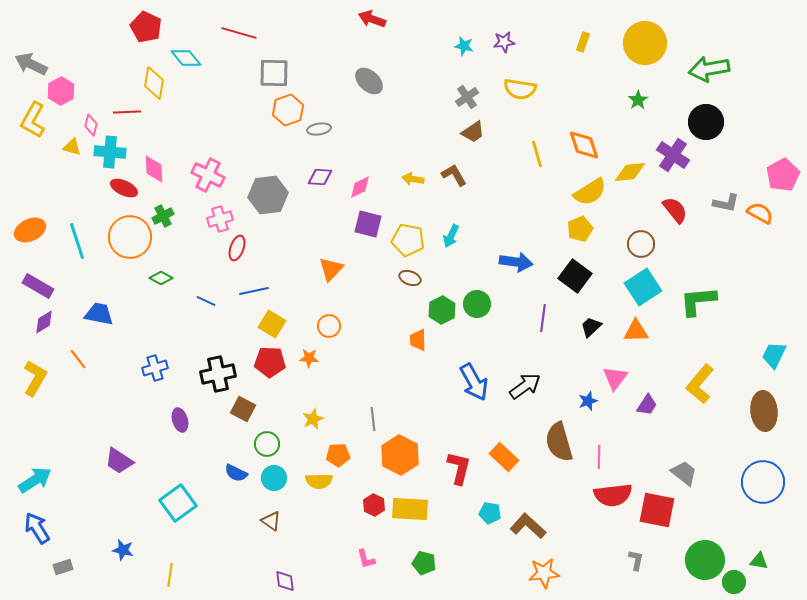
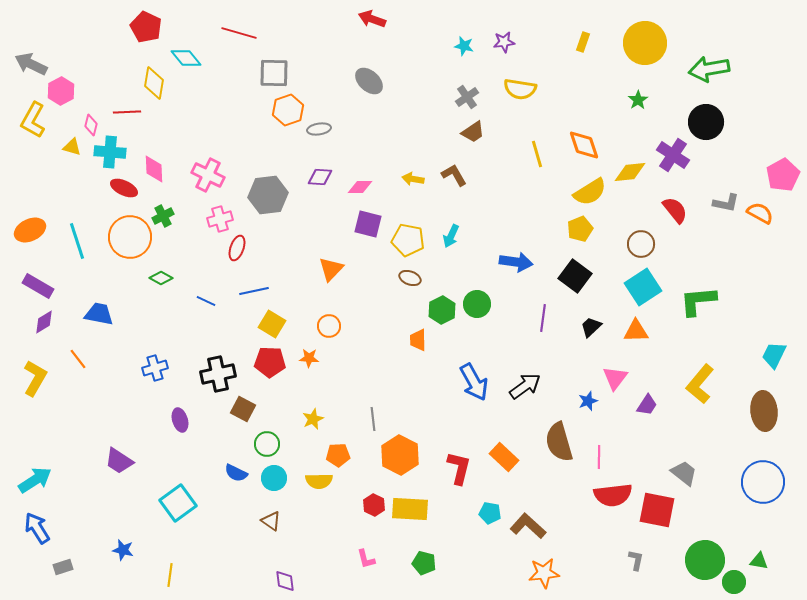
pink diamond at (360, 187): rotated 25 degrees clockwise
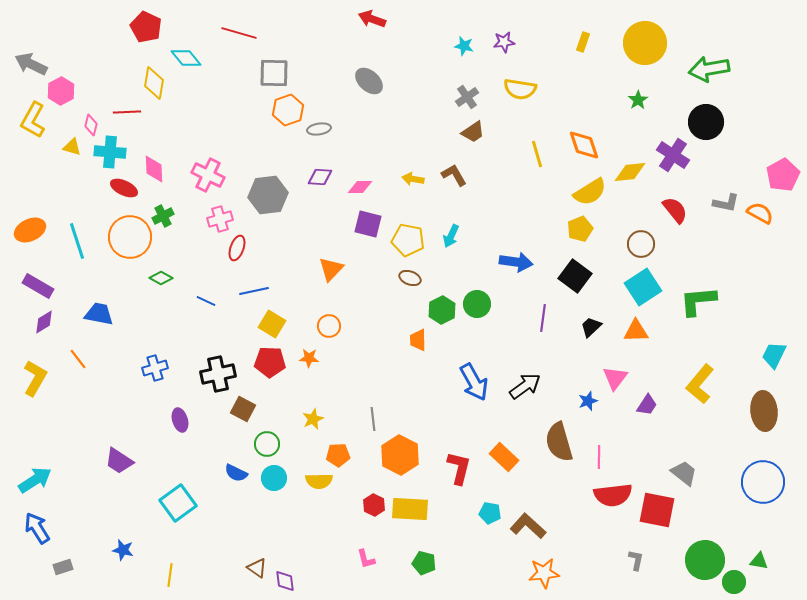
brown triangle at (271, 521): moved 14 px left, 47 px down
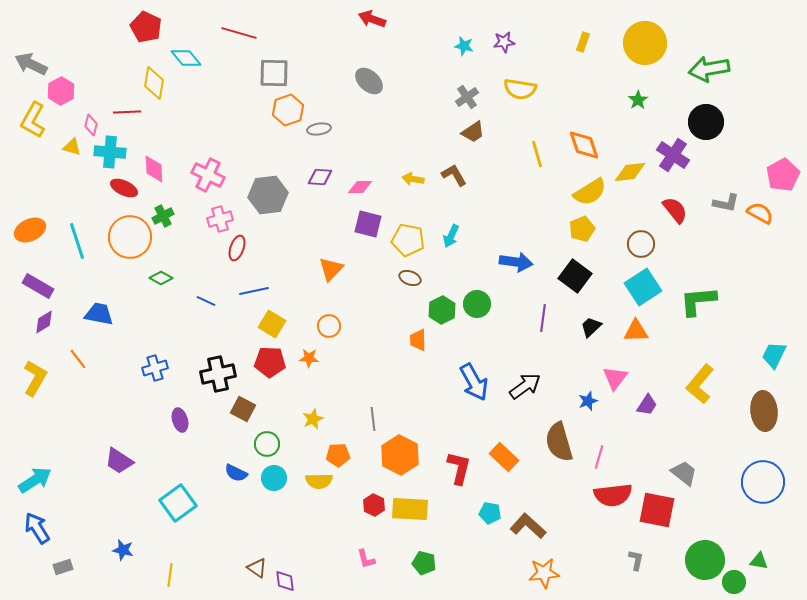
yellow pentagon at (580, 229): moved 2 px right
pink line at (599, 457): rotated 15 degrees clockwise
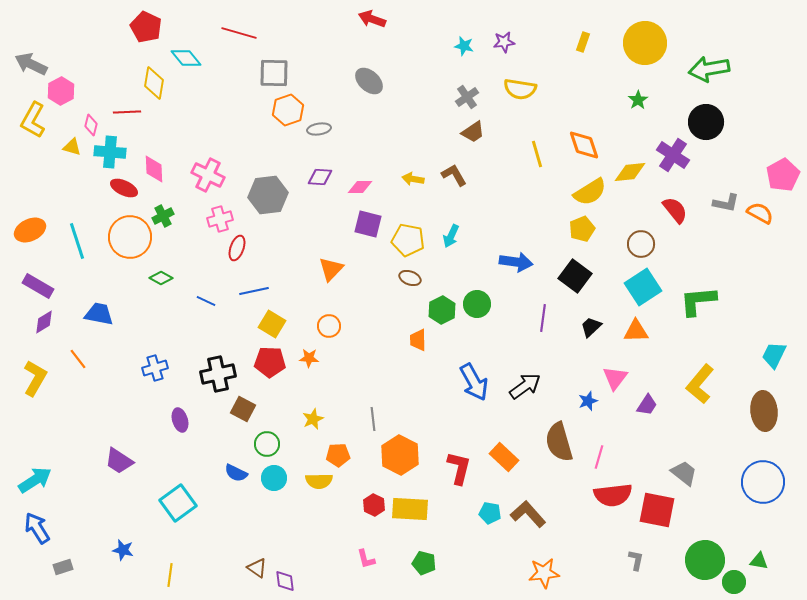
brown L-shape at (528, 526): moved 12 px up; rotated 6 degrees clockwise
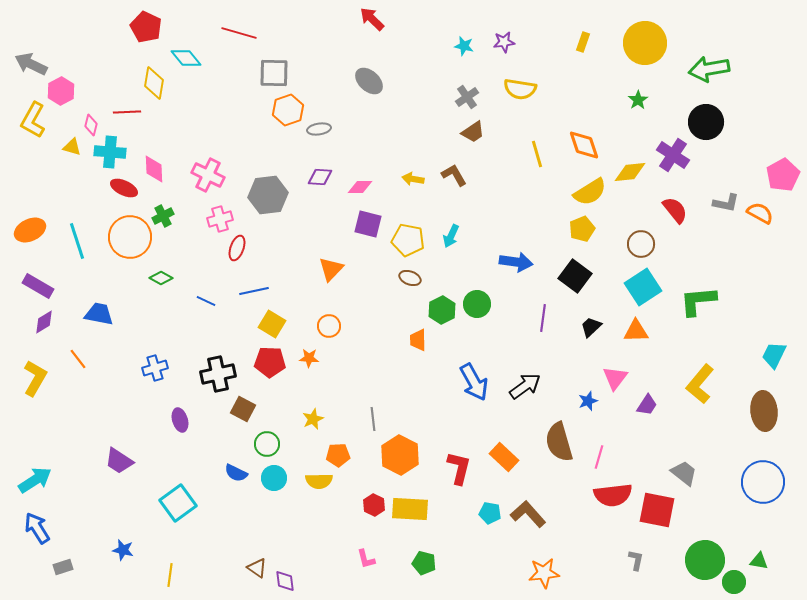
red arrow at (372, 19): rotated 24 degrees clockwise
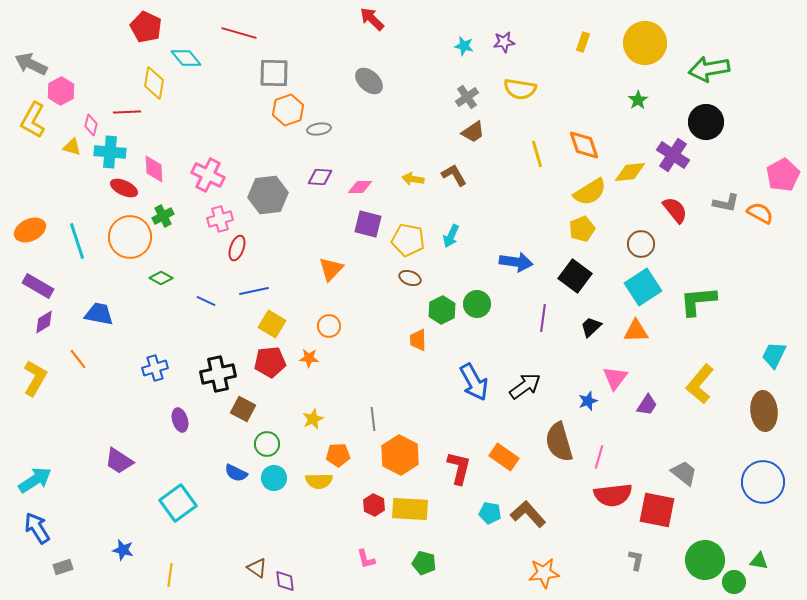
red pentagon at (270, 362): rotated 8 degrees counterclockwise
orange rectangle at (504, 457): rotated 8 degrees counterclockwise
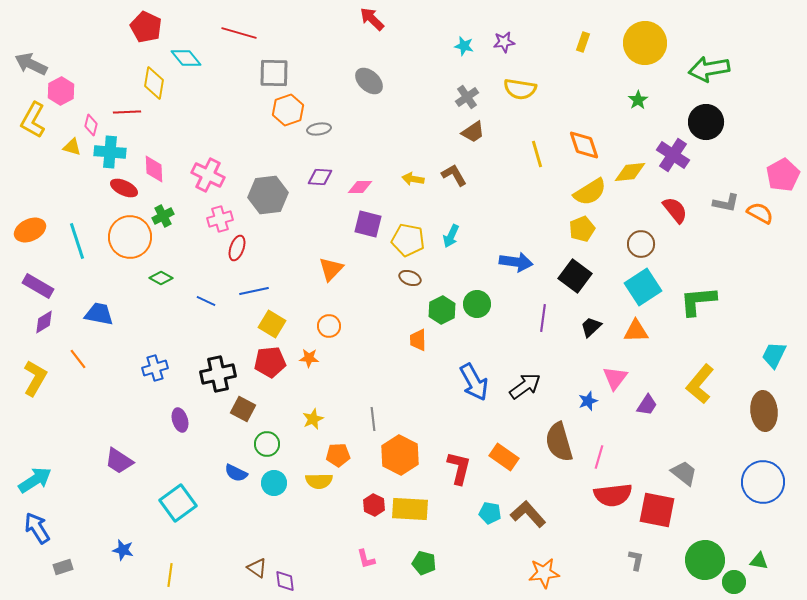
cyan circle at (274, 478): moved 5 px down
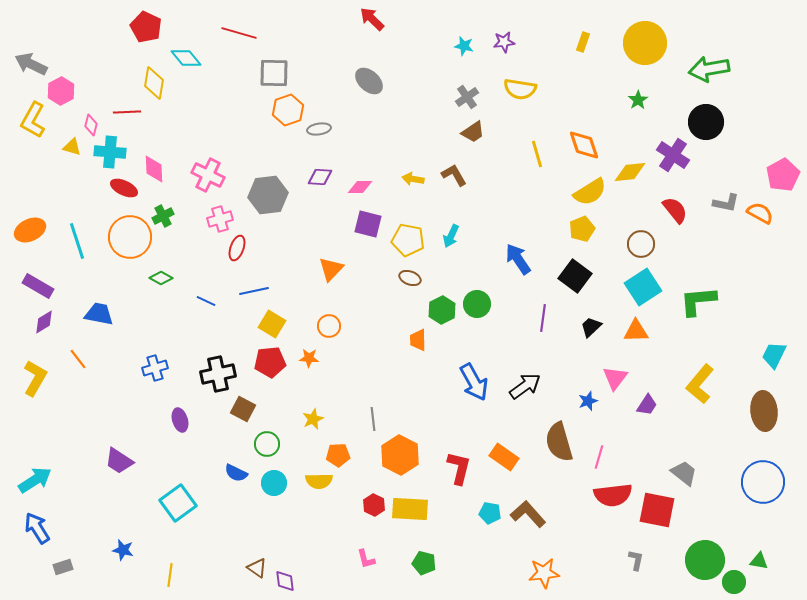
blue arrow at (516, 262): moved 2 px right, 3 px up; rotated 132 degrees counterclockwise
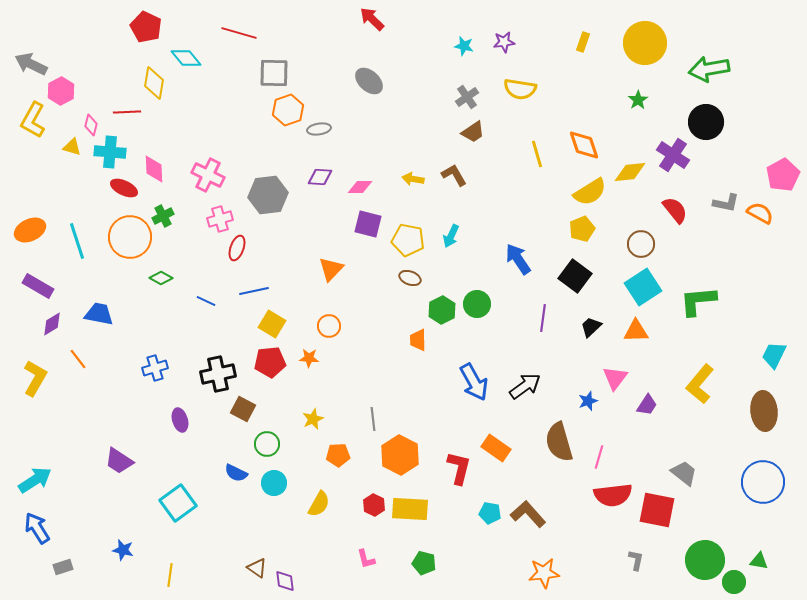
purple diamond at (44, 322): moved 8 px right, 2 px down
orange rectangle at (504, 457): moved 8 px left, 9 px up
yellow semicircle at (319, 481): moved 23 px down; rotated 60 degrees counterclockwise
